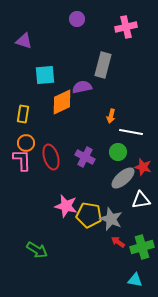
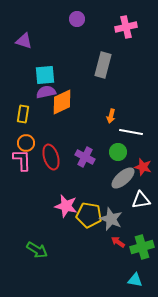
purple semicircle: moved 36 px left, 5 px down
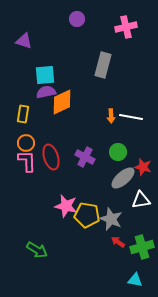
orange arrow: rotated 16 degrees counterclockwise
white line: moved 15 px up
pink L-shape: moved 5 px right, 1 px down
yellow pentagon: moved 2 px left
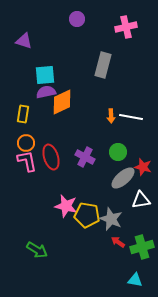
pink L-shape: rotated 10 degrees counterclockwise
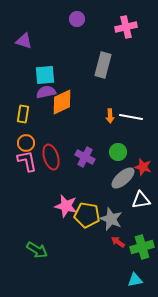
orange arrow: moved 1 px left
cyan triangle: rotated 21 degrees counterclockwise
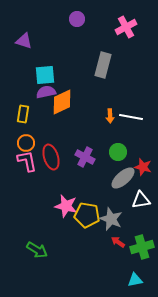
pink cross: rotated 15 degrees counterclockwise
